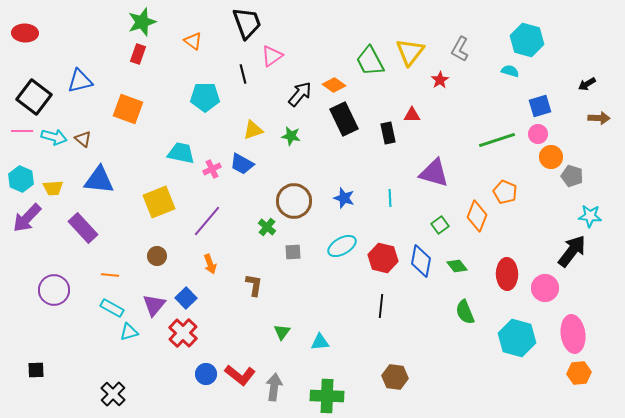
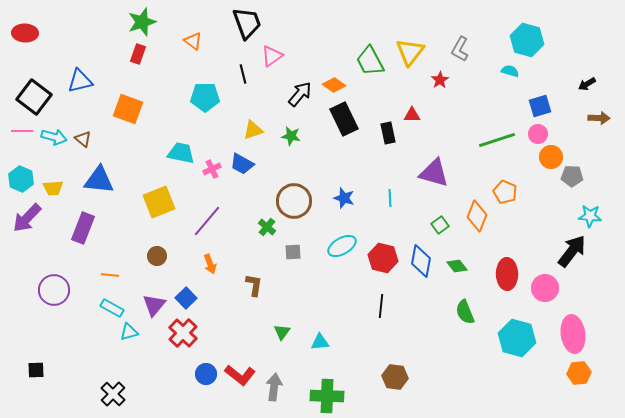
gray pentagon at (572, 176): rotated 15 degrees counterclockwise
purple rectangle at (83, 228): rotated 64 degrees clockwise
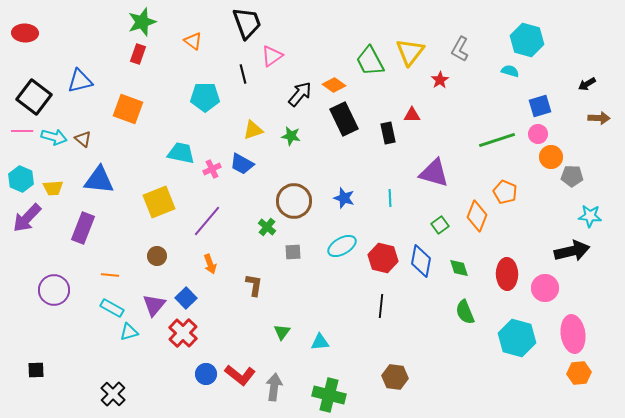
black arrow at (572, 251): rotated 40 degrees clockwise
green diamond at (457, 266): moved 2 px right, 2 px down; rotated 20 degrees clockwise
green cross at (327, 396): moved 2 px right, 1 px up; rotated 12 degrees clockwise
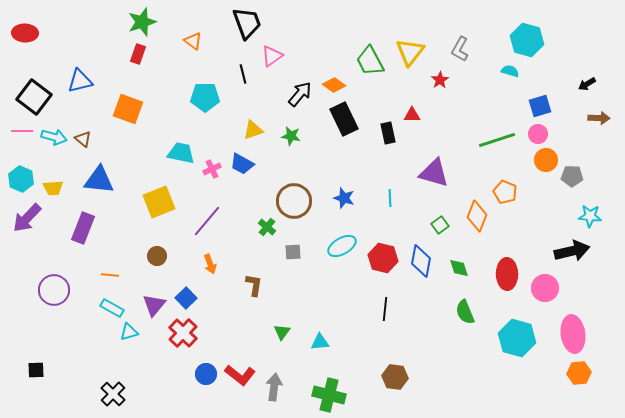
orange circle at (551, 157): moved 5 px left, 3 px down
black line at (381, 306): moved 4 px right, 3 px down
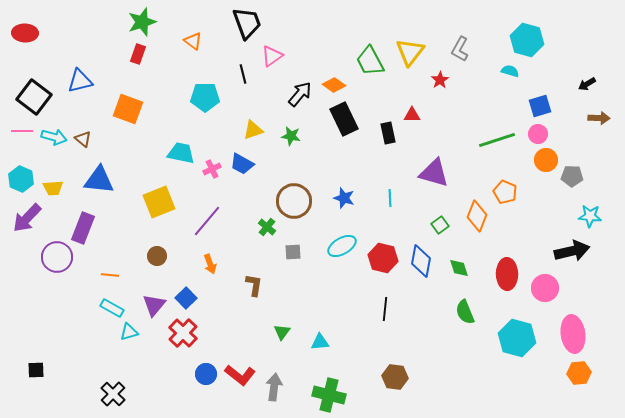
purple circle at (54, 290): moved 3 px right, 33 px up
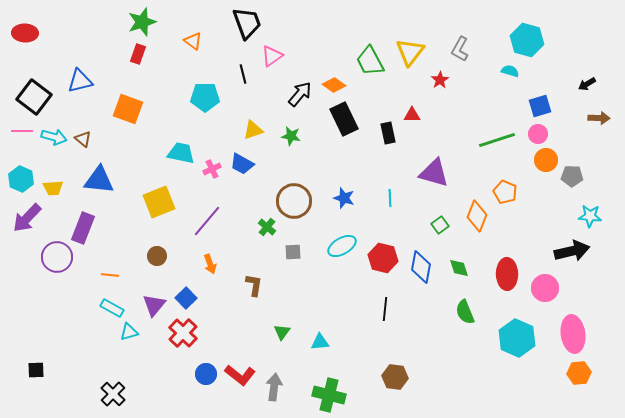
blue diamond at (421, 261): moved 6 px down
cyan hexagon at (517, 338): rotated 9 degrees clockwise
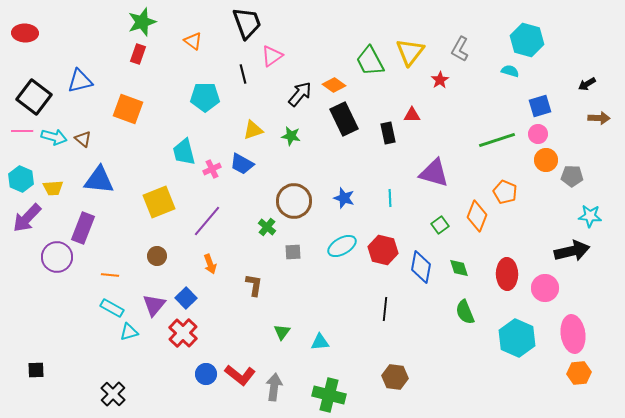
cyan trapezoid at (181, 153): moved 3 px right, 1 px up; rotated 116 degrees counterclockwise
red hexagon at (383, 258): moved 8 px up
